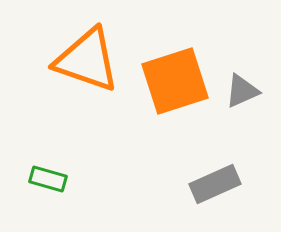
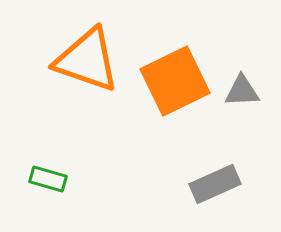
orange square: rotated 8 degrees counterclockwise
gray triangle: rotated 21 degrees clockwise
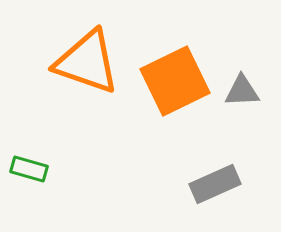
orange triangle: moved 2 px down
green rectangle: moved 19 px left, 10 px up
